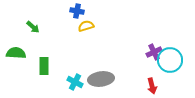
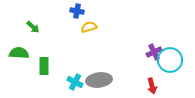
yellow semicircle: moved 3 px right, 1 px down
green semicircle: moved 3 px right
gray ellipse: moved 2 px left, 1 px down
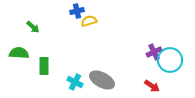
blue cross: rotated 24 degrees counterclockwise
yellow semicircle: moved 6 px up
gray ellipse: moved 3 px right; rotated 35 degrees clockwise
red arrow: rotated 42 degrees counterclockwise
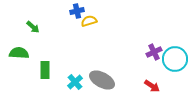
cyan circle: moved 5 px right, 1 px up
green rectangle: moved 1 px right, 4 px down
cyan cross: rotated 21 degrees clockwise
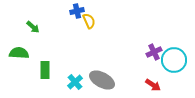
yellow semicircle: rotated 84 degrees clockwise
cyan circle: moved 1 px left, 1 px down
red arrow: moved 1 px right, 1 px up
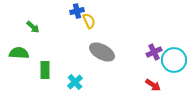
gray ellipse: moved 28 px up
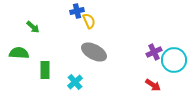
gray ellipse: moved 8 px left
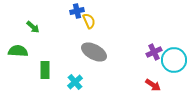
green semicircle: moved 1 px left, 2 px up
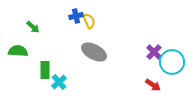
blue cross: moved 1 px left, 5 px down
purple cross: rotated 21 degrees counterclockwise
cyan circle: moved 2 px left, 2 px down
cyan cross: moved 16 px left
